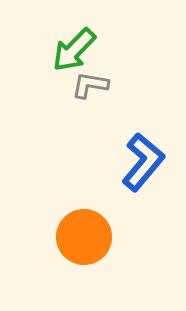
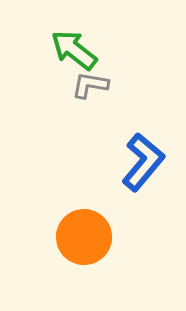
green arrow: rotated 84 degrees clockwise
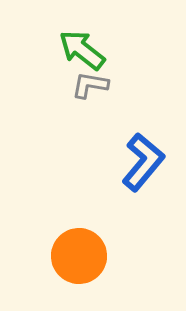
green arrow: moved 8 px right
orange circle: moved 5 px left, 19 px down
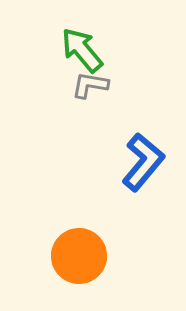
green arrow: rotated 12 degrees clockwise
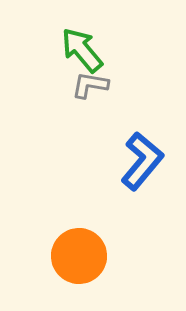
blue L-shape: moved 1 px left, 1 px up
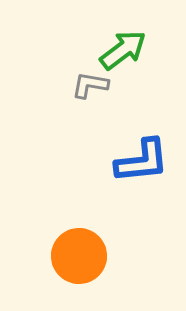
green arrow: moved 41 px right; rotated 93 degrees clockwise
blue L-shape: rotated 44 degrees clockwise
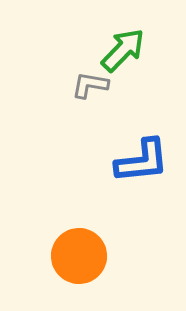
green arrow: rotated 9 degrees counterclockwise
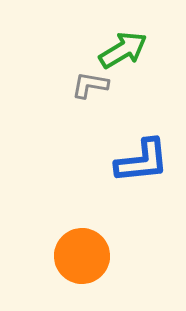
green arrow: rotated 15 degrees clockwise
orange circle: moved 3 px right
